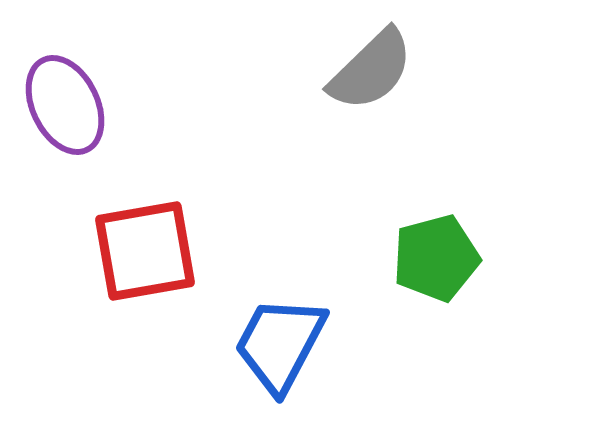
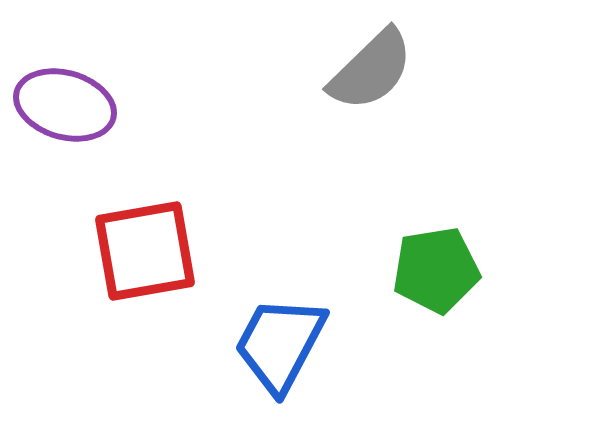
purple ellipse: rotated 48 degrees counterclockwise
green pentagon: moved 12 px down; rotated 6 degrees clockwise
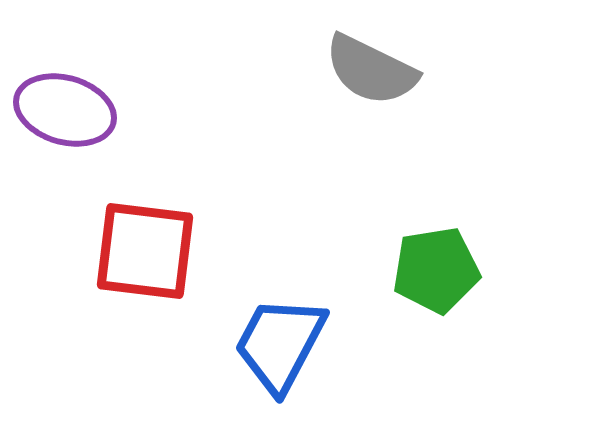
gray semicircle: rotated 70 degrees clockwise
purple ellipse: moved 5 px down
red square: rotated 17 degrees clockwise
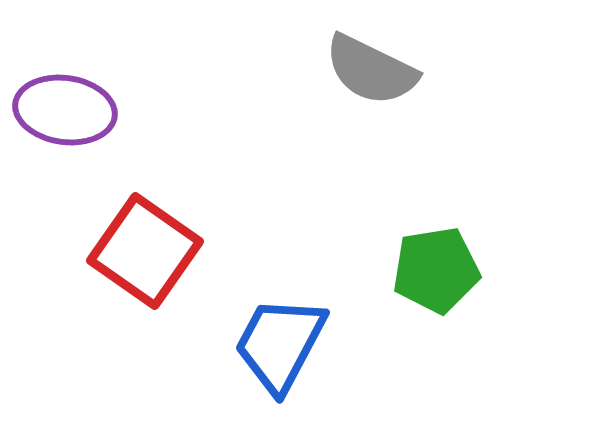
purple ellipse: rotated 8 degrees counterclockwise
red square: rotated 28 degrees clockwise
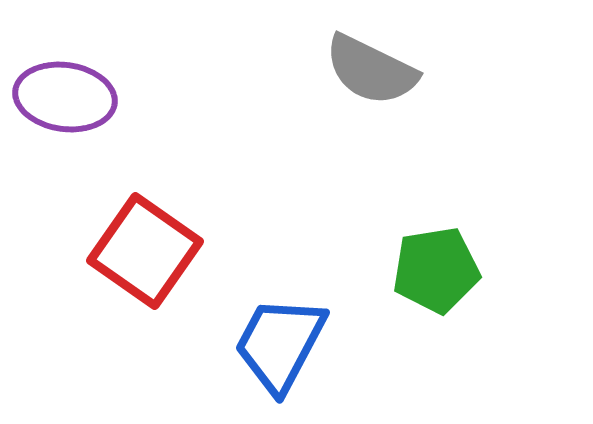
purple ellipse: moved 13 px up
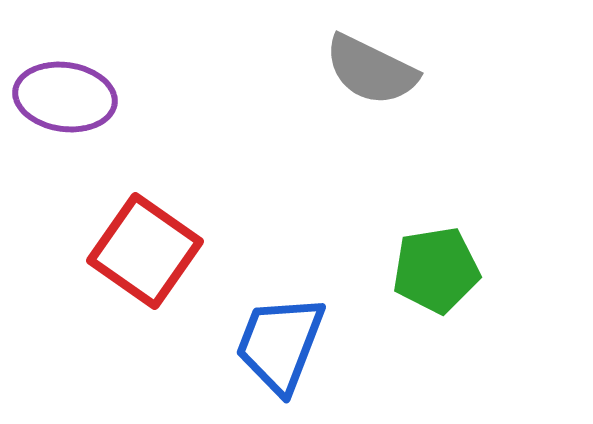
blue trapezoid: rotated 7 degrees counterclockwise
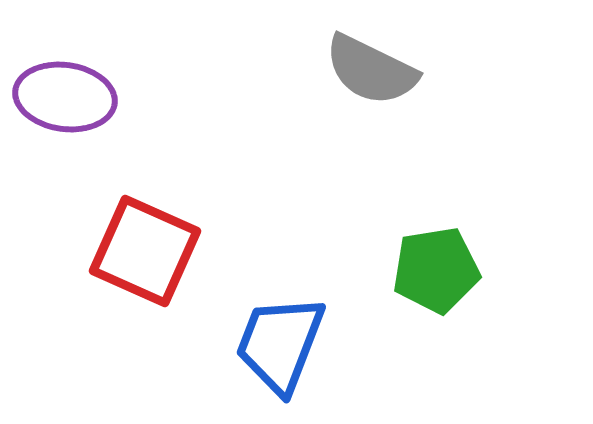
red square: rotated 11 degrees counterclockwise
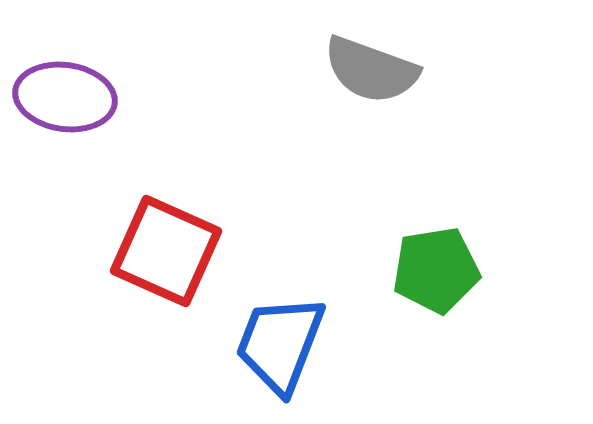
gray semicircle: rotated 6 degrees counterclockwise
red square: moved 21 px right
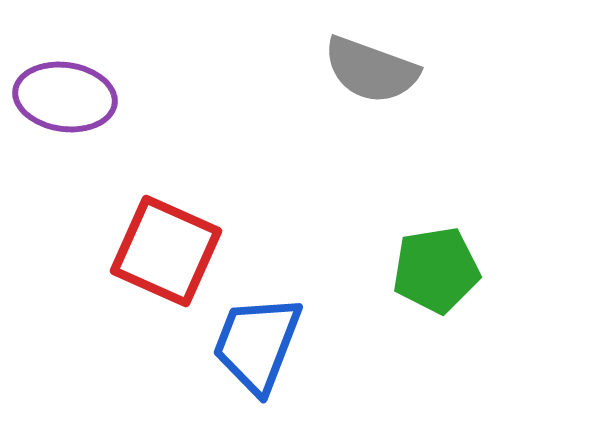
blue trapezoid: moved 23 px left
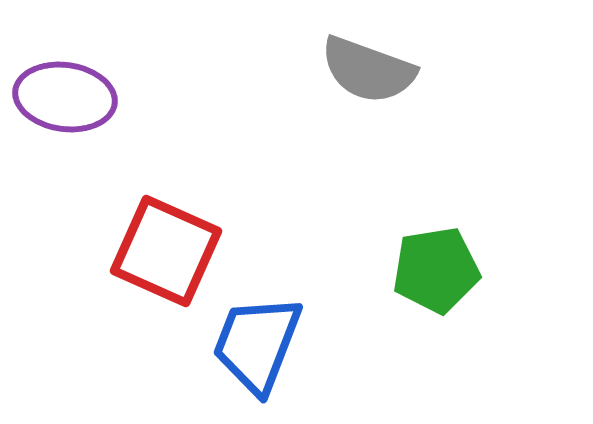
gray semicircle: moved 3 px left
